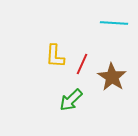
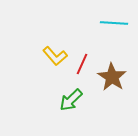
yellow L-shape: rotated 45 degrees counterclockwise
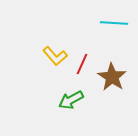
green arrow: rotated 15 degrees clockwise
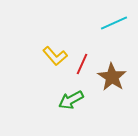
cyan line: rotated 28 degrees counterclockwise
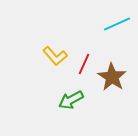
cyan line: moved 3 px right, 1 px down
red line: moved 2 px right
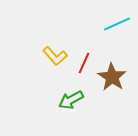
red line: moved 1 px up
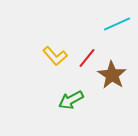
red line: moved 3 px right, 5 px up; rotated 15 degrees clockwise
brown star: moved 2 px up
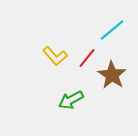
cyan line: moved 5 px left, 6 px down; rotated 16 degrees counterclockwise
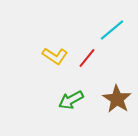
yellow L-shape: rotated 15 degrees counterclockwise
brown star: moved 5 px right, 24 px down
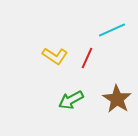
cyan line: rotated 16 degrees clockwise
red line: rotated 15 degrees counterclockwise
